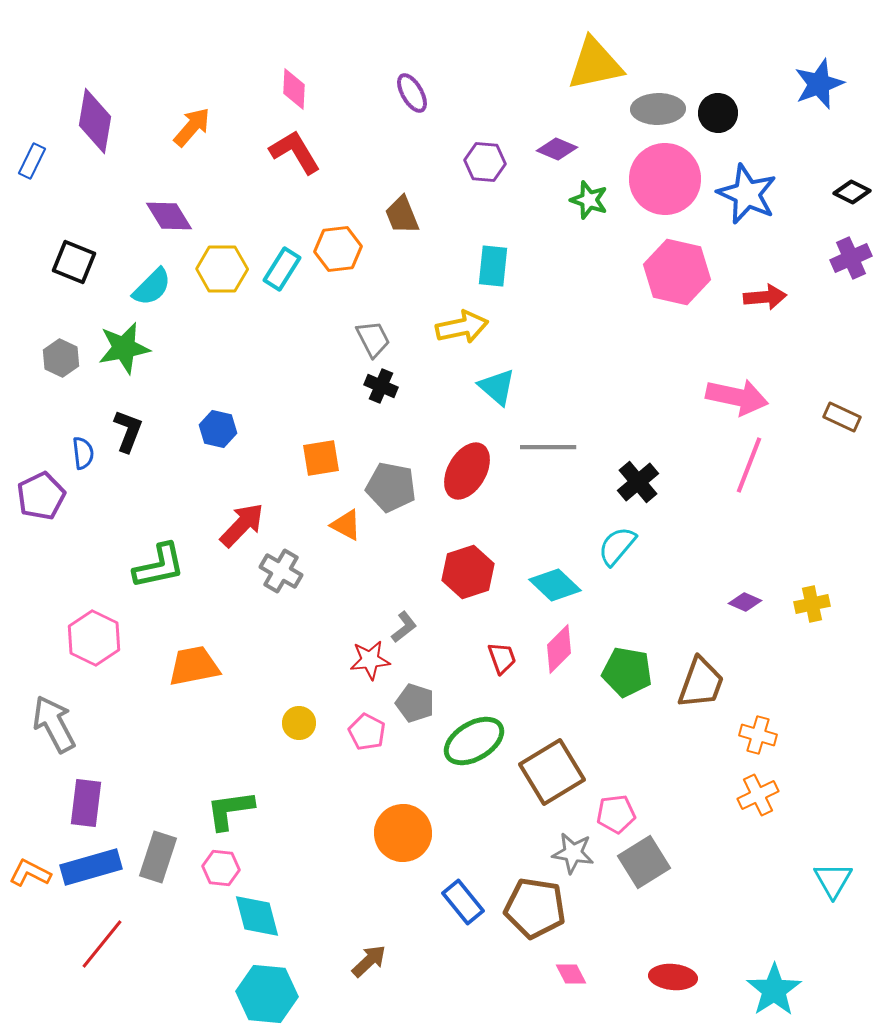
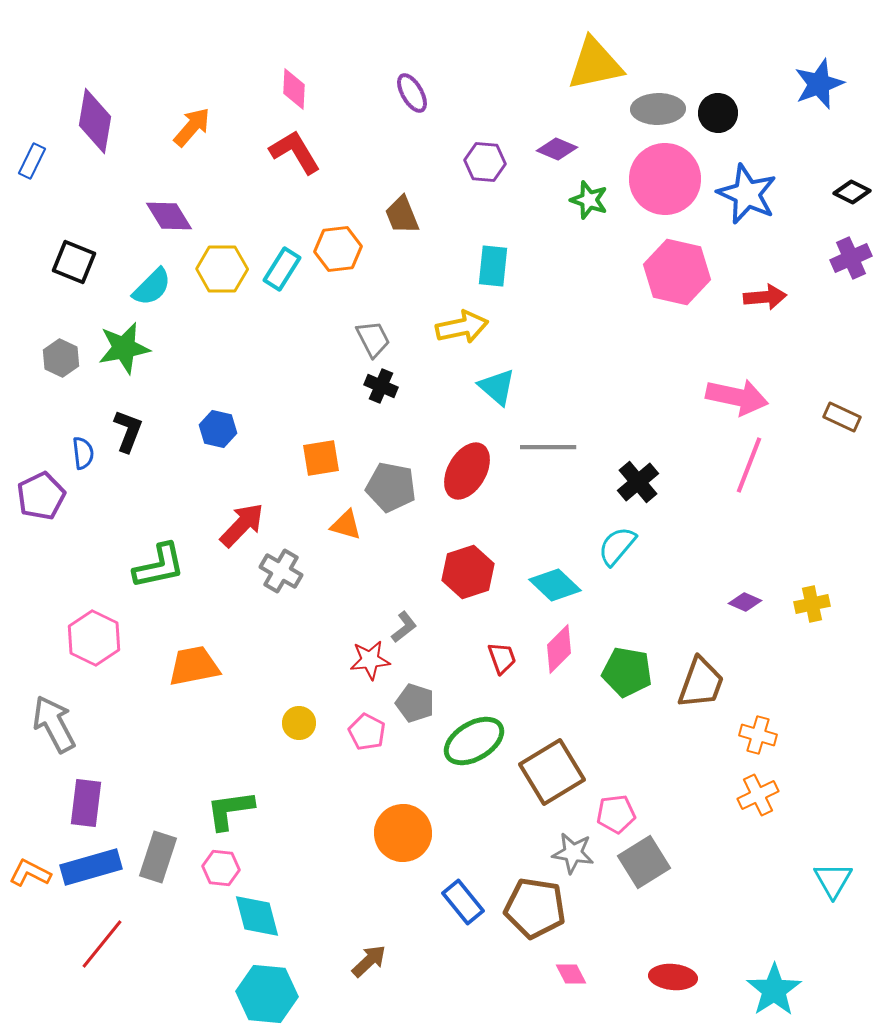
orange triangle at (346, 525): rotated 12 degrees counterclockwise
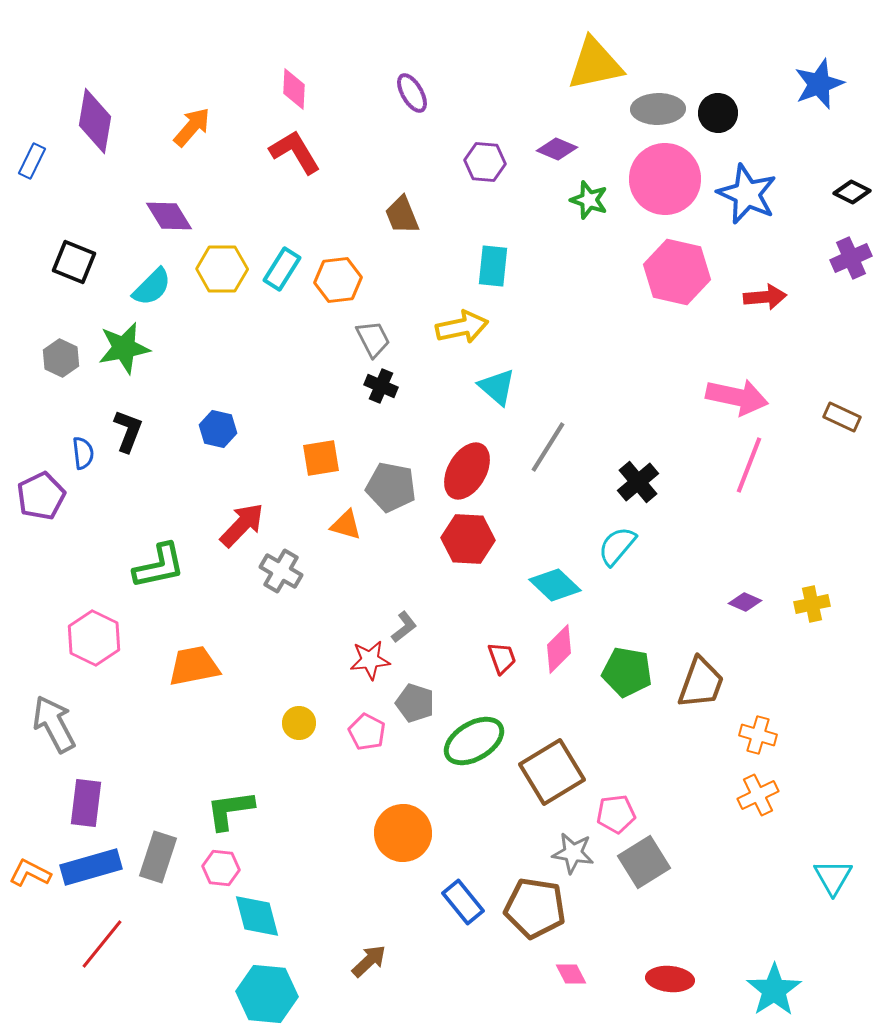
orange hexagon at (338, 249): moved 31 px down
gray line at (548, 447): rotated 58 degrees counterclockwise
red hexagon at (468, 572): moved 33 px up; rotated 21 degrees clockwise
cyan triangle at (833, 880): moved 3 px up
red ellipse at (673, 977): moved 3 px left, 2 px down
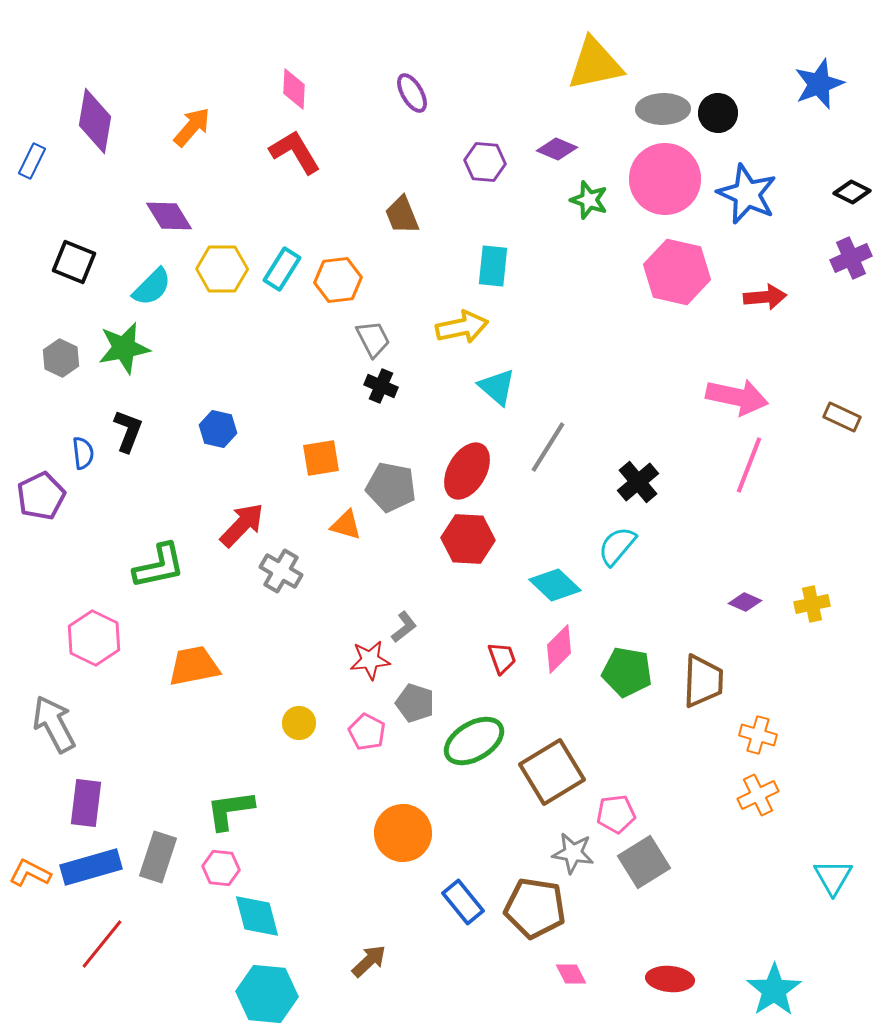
gray ellipse at (658, 109): moved 5 px right
brown trapezoid at (701, 683): moved 2 px right, 2 px up; rotated 18 degrees counterclockwise
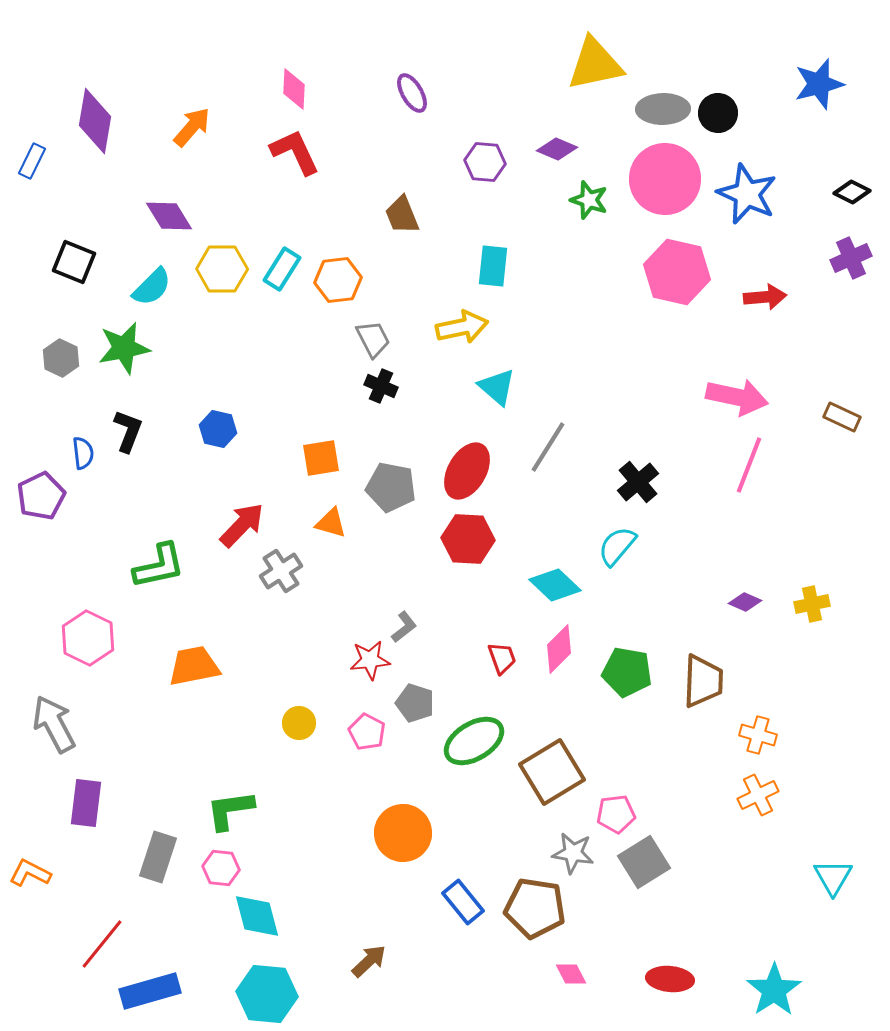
blue star at (819, 84): rotated 6 degrees clockwise
red L-shape at (295, 152): rotated 6 degrees clockwise
orange triangle at (346, 525): moved 15 px left, 2 px up
gray cross at (281, 571): rotated 27 degrees clockwise
pink hexagon at (94, 638): moved 6 px left
blue rectangle at (91, 867): moved 59 px right, 124 px down
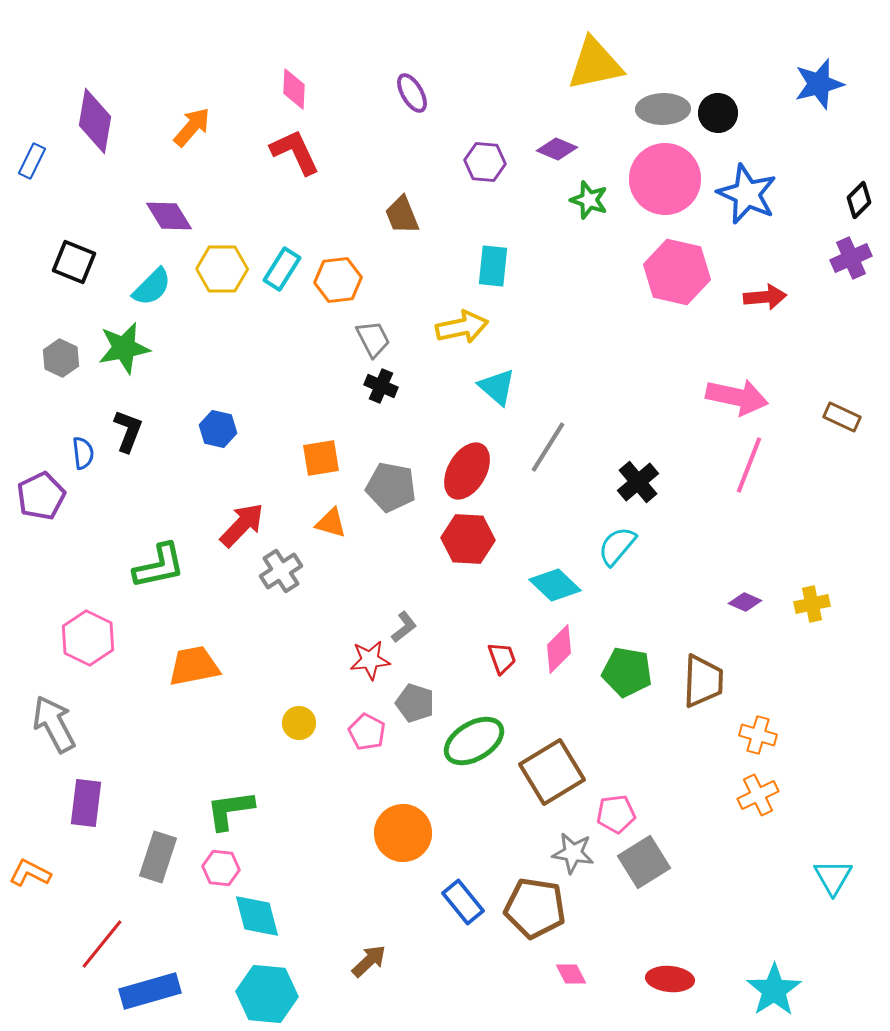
black diamond at (852, 192): moved 7 px right, 8 px down; rotated 72 degrees counterclockwise
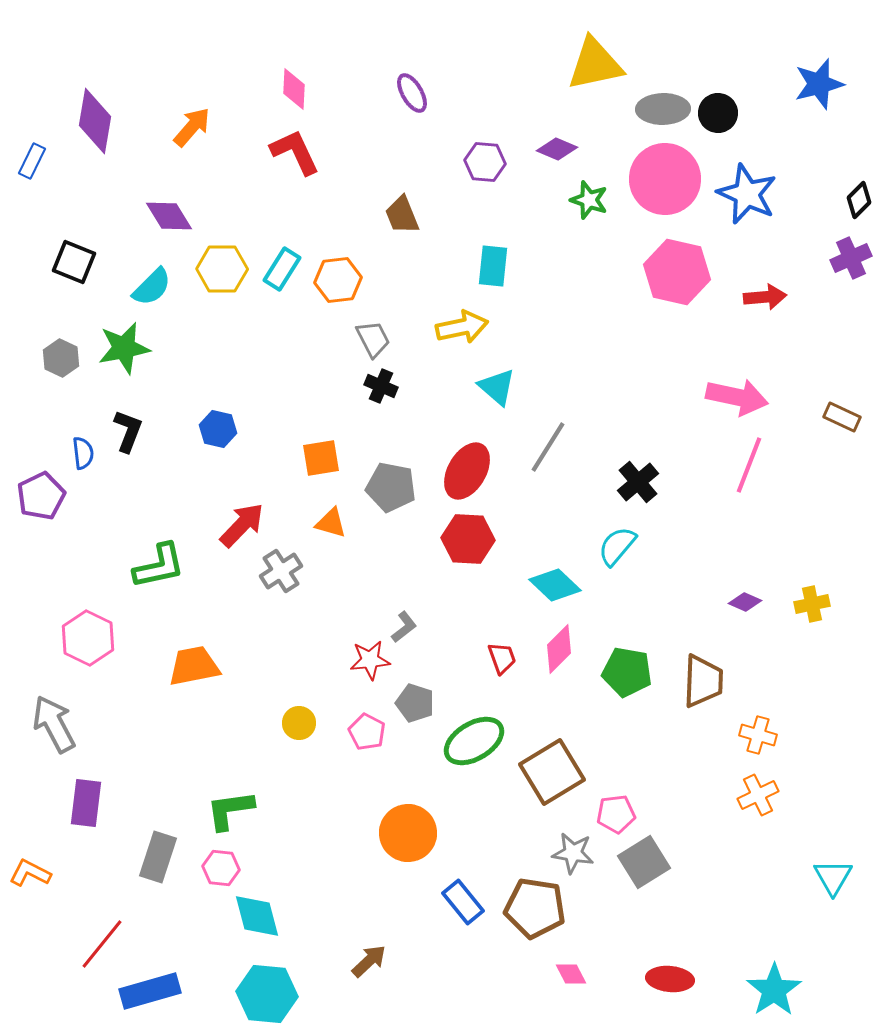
orange circle at (403, 833): moved 5 px right
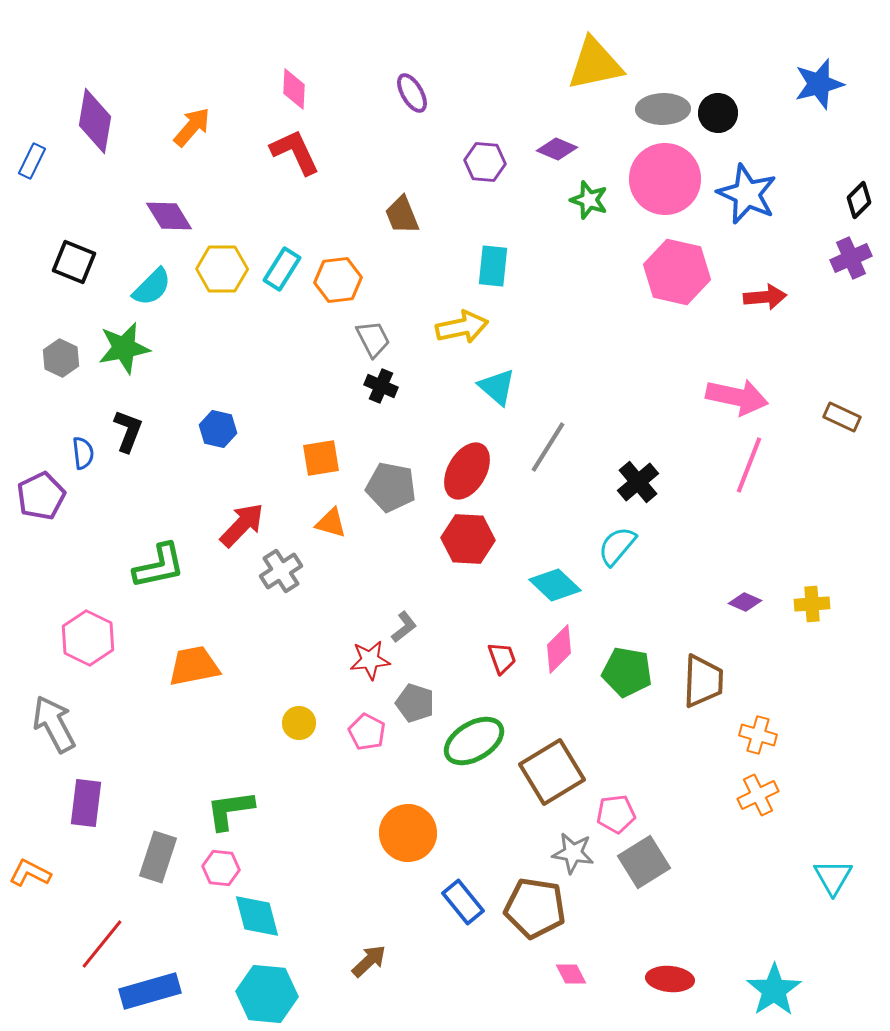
yellow cross at (812, 604): rotated 8 degrees clockwise
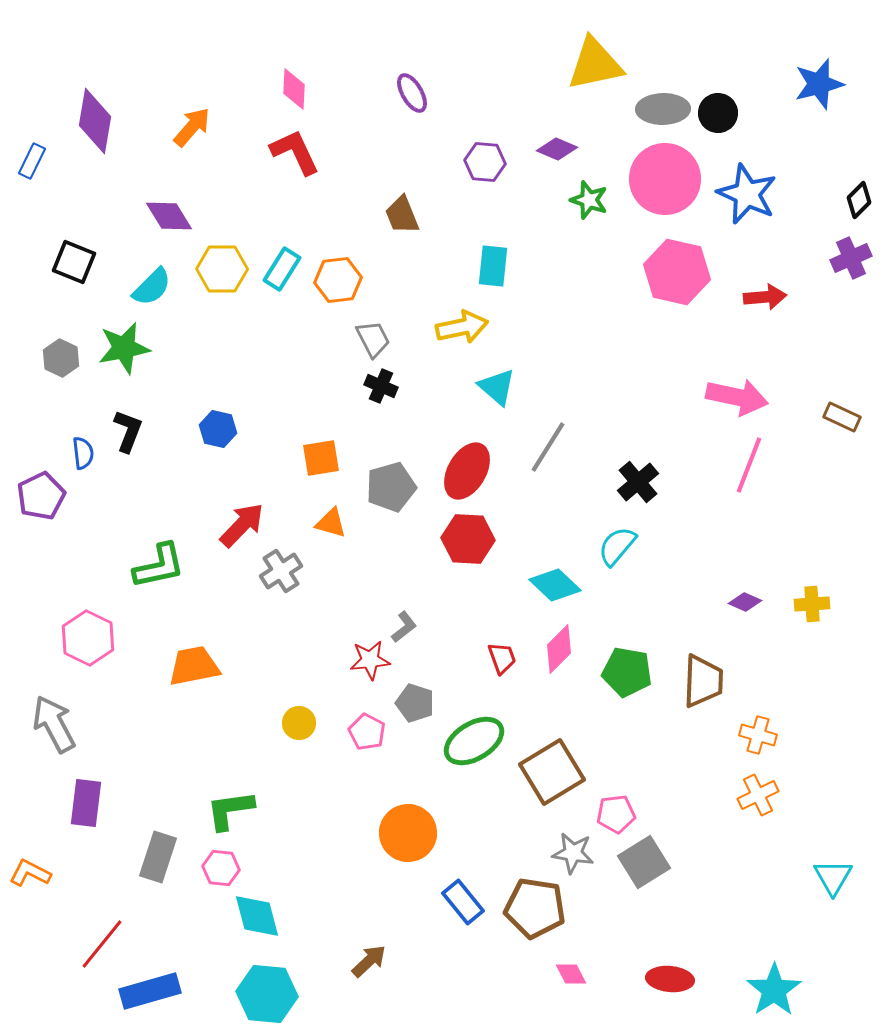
gray pentagon at (391, 487): rotated 27 degrees counterclockwise
